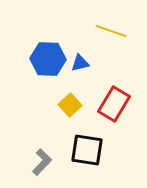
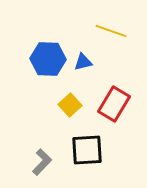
blue triangle: moved 3 px right, 1 px up
black square: rotated 12 degrees counterclockwise
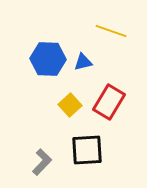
red rectangle: moved 5 px left, 2 px up
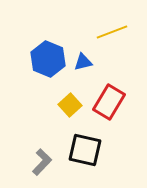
yellow line: moved 1 px right, 1 px down; rotated 40 degrees counterclockwise
blue hexagon: rotated 20 degrees clockwise
black square: moved 2 px left; rotated 16 degrees clockwise
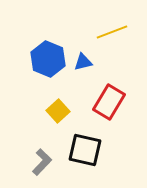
yellow square: moved 12 px left, 6 px down
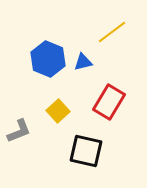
yellow line: rotated 16 degrees counterclockwise
black square: moved 1 px right, 1 px down
gray L-shape: moved 23 px left, 31 px up; rotated 24 degrees clockwise
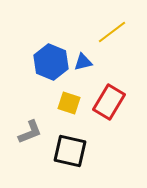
blue hexagon: moved 3 px right, 3 px down
yellow square: moved 11 px right, 8 px up; rotated 30 degrees counterclockwise
gray L-shape: moved 11 px right, 1 px down
black square: moved 16 px left
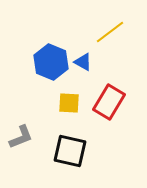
yellow line: moved 2 px left
blue triangle: rotated 42 degrees clockwise
yellow square: rotated 15 degrees counterclockwise
gray L-shape: moved 9 px left, 5 px down
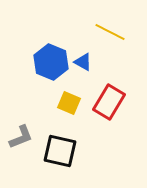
yellow line: rotated 64 degrees clockwise
yellow square: rotated 20 degrees clockwise
black square: moved 10 px left
